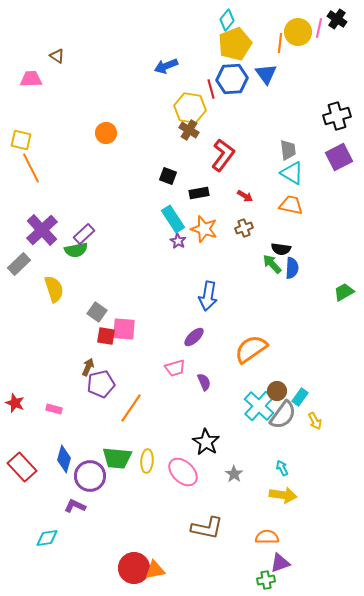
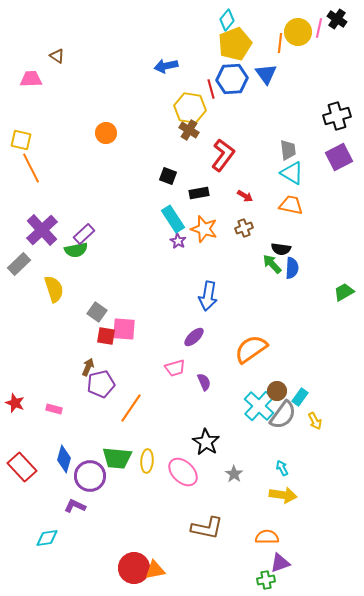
blue arrow at (166, 66): rotated 10 degrees clockwise
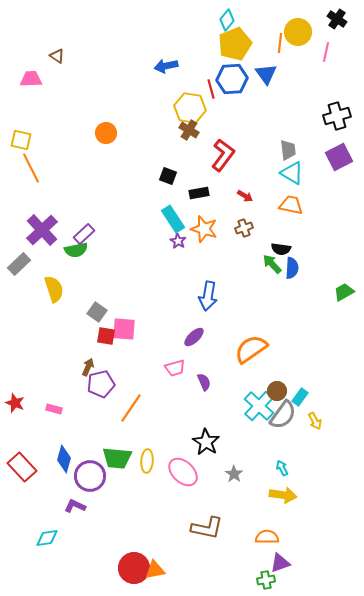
pink line at (319, 28): moved 7 px right, 24 px down
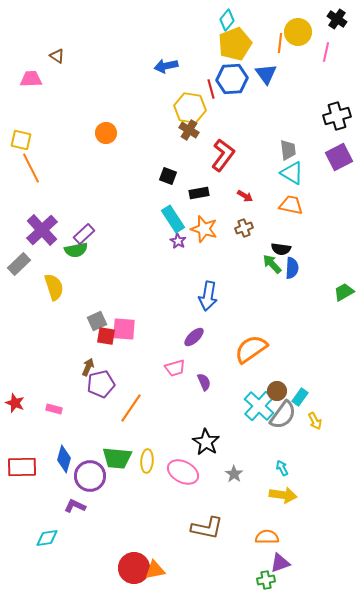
yellow semicircle at (54, 289): moved 2 px up
gray square at (97, 312): moved 9 px down; rotated 30 degrees clockwise
red rectangle at (22, 467): rotated 48 degrees counterclockwise
pink ellipse at (183, 472): rotated 16 degrees counterclockwise
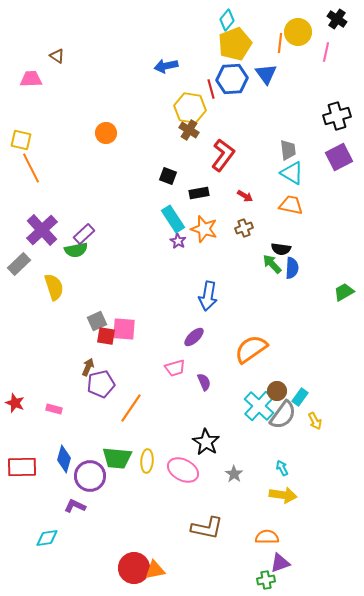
pink ellipse at (183, 472): moved 2 px up
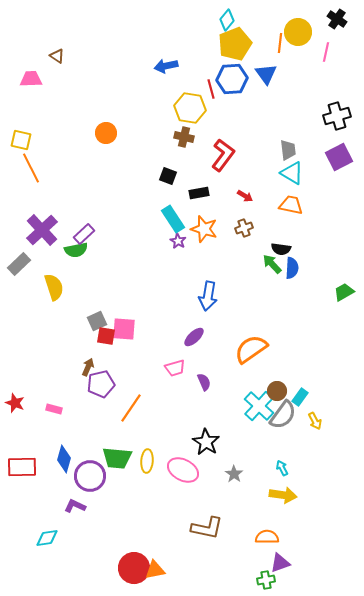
brown cross at (189, 130): moved 5 px left, 7 px down; rotated 18 degrees counterclockwise
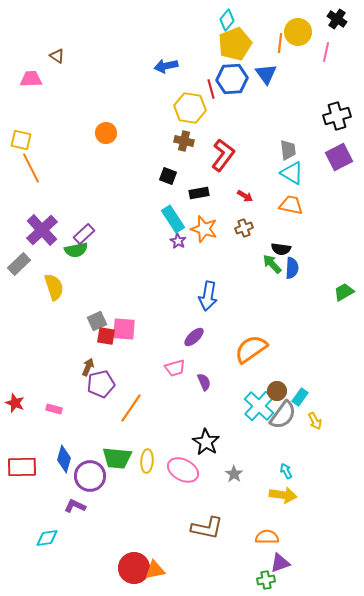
brown cross at (184, 137): moved 4 px down
cyan arrow at (282, 468): moved 4 px right, 3 px down
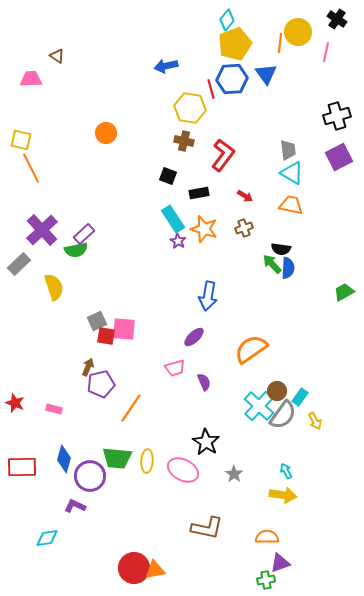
blue semicircle at (292, 268): moved 4 px left
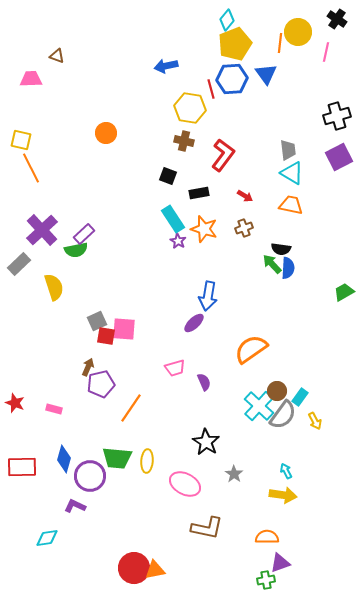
brown triangle at (57, 56): rotated 14 degrees counterclockwise
purple ellipse at (194, 337): moved 14 px up
pink ellipse at (183, 470): moved 2 px right, 14 px down
